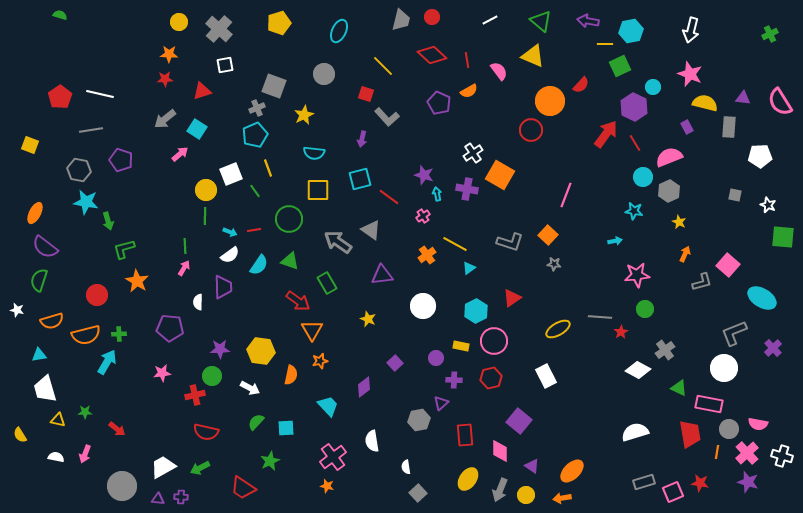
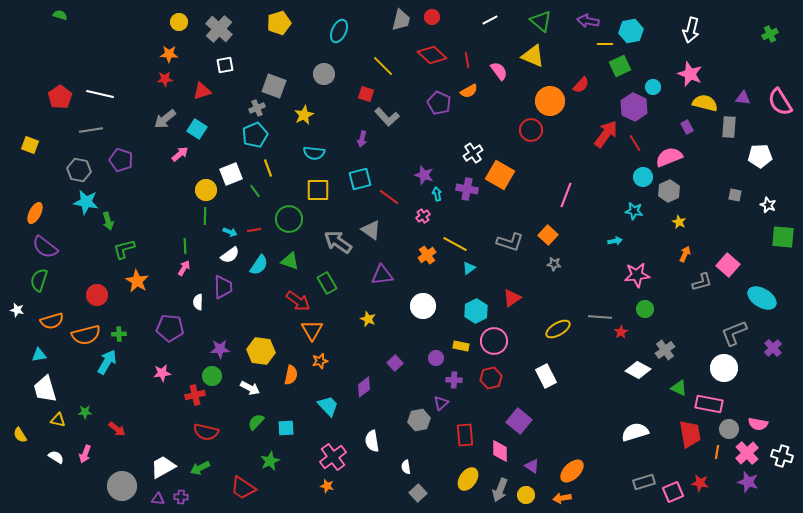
white semicircle at (56, 457): rotated 21 degrees clockwise
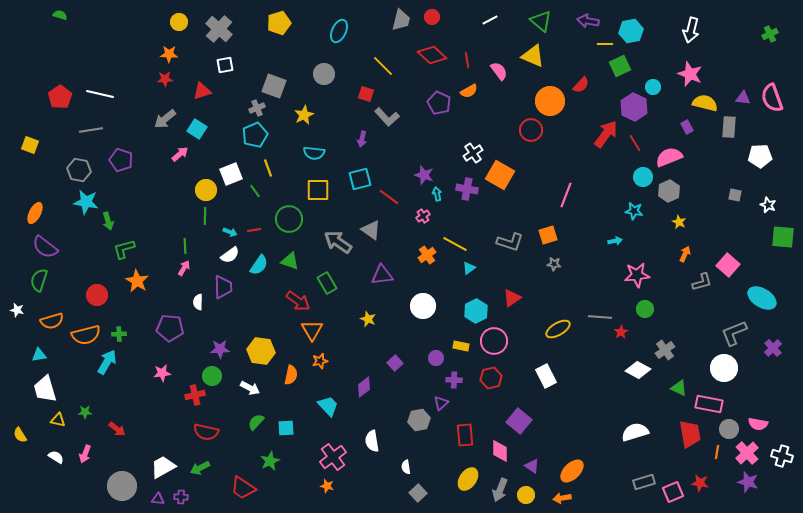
pink semicircle at (780, 102): moved 8 px left, 4 px up; rotated 12 degrees clockwise
orange square at (548, 235): rotated 30 degrees clockwise
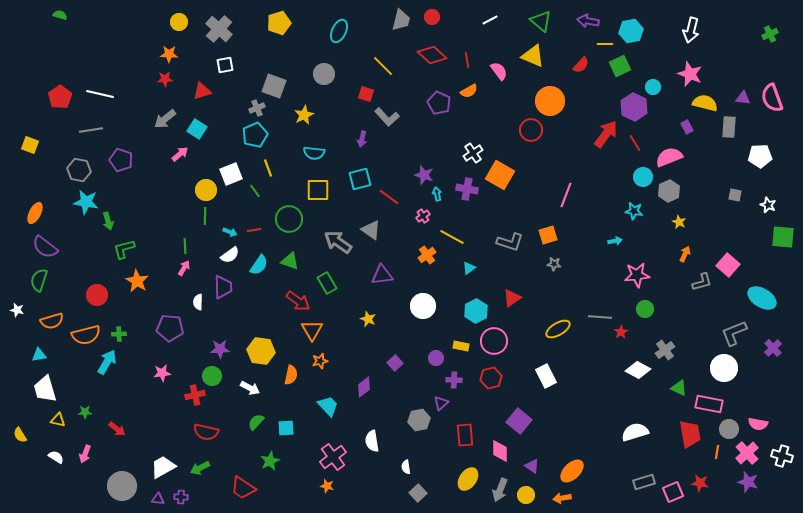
red semicircle at (581, 85): moved 20 px up
yellow line at (455, 244): moved 3 px left, 7 px up
